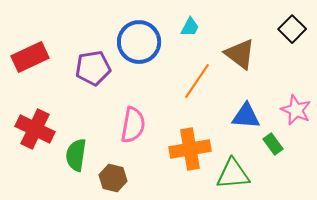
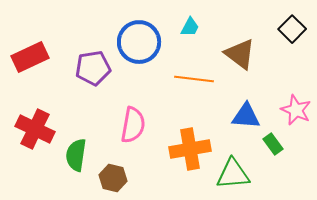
orange line: moved 3 px left, 2 px up; rotated 63 degrees clockwise
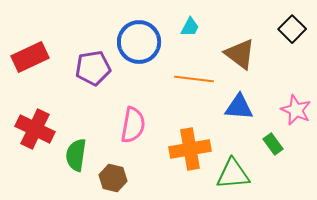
blue triangle: moved 7 px left, 9 px up
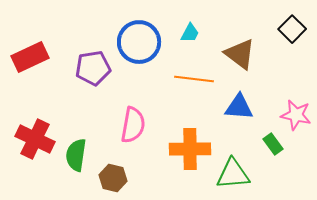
cyan trapezoid: moved 6 px down
pink star: moved 5 px down; rotated 12 degrees counterclockwise
red cross: moved 10 px down
orange cross: rotated 9 degrees clockwise
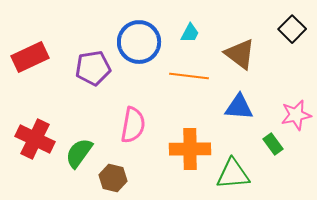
orange line: moved 5 px left, 3 px up
pink star: rotated 24 degrees counterclockwise
green semicircle: moved 3 px right, 2 px up; rotated 28 degrees clockwise
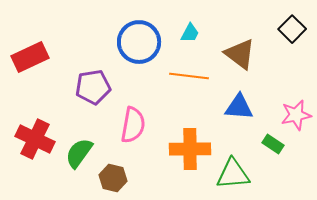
purple pentagon: moved 19 px down
green rectangle: rotated 20 degrees counterclockwise
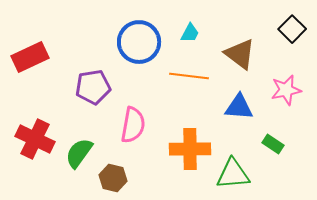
pink star: moved 10 px left, 25 px up
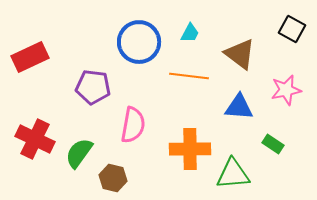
black square: rotated 16 degrees counterclockwise
purple pentagon: rotated 16 degrees clockwise
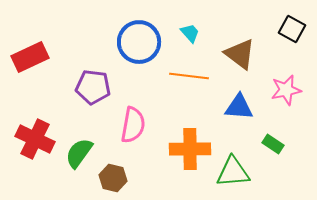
cyan trapezoid: rotated 70 degrees counterclockwise
green triangle: moved 2 px up
